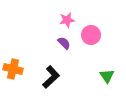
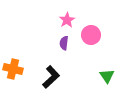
pink star: rotated 21 degrees counterclockwise
purple semicircle: rotated 128 degrees counterclockwise
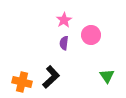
pink star: moved 3 px left
orange cross: moved 9 px right, 13 px down
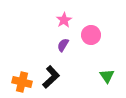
purple semicircle: moved 1 px left, 2 px down; rotated 24 degrees clockwise
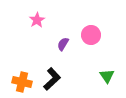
pink star: moved 27 px left
purple semicircle: moved 1 px up
black L-shape: moved 1 px right, 2 px down
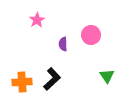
purple semicircle: rotated 32 degrees counterclockwise
orange cross: rotated 18 degrees counterclockwise
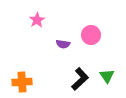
purple semicircle: rotated 80 degrees counterclockwise
black L-shape: moved 28 px right
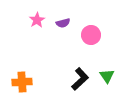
purple semicircle: moved 21 px up; rotated 24 degrees counterclockwise
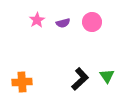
pink circle: moved 1 px right, 13 px up
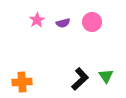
green triangle: moved 1 px left
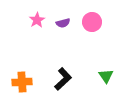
black L-shape: moved 17 px left
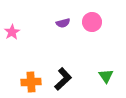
pink star: moved 25 px left, 12 px down
orange cross: moved 9 px right
